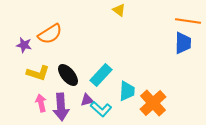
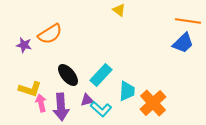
blue trapezoid: rotated 45 degrees clockwise
yellow L-shape: moved 8 px left, 16 px down
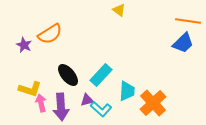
purple star: rotated 14 degrees clockwise
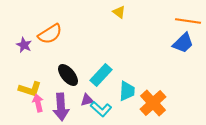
yellow triangle: moved 2 px down
pink arrow: moved 3 px left
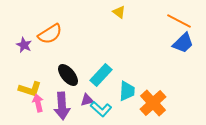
orange line: moved 9 px left; rotated 20 degrees clockwise
purple arrow: moved 1 px right, 1 px up
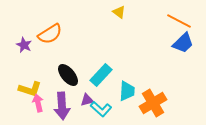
orange cross: rotated 12 degrees clockwise
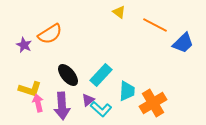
orange line: moved 24 px left, 4 px down
purple triangle: moved 1 px right; rotated 24 degrees counterclockwise
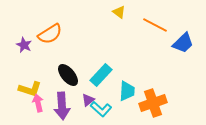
orange cross: rotated 12 degrees clockwise
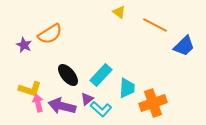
blue trapezoid: moved 1 px right, 3 px down
cyan trapezoid: moved 3 px up
purple triangle: moved 1 px left, 1 px up
purple arrow: rotated 108 degrees clockwise
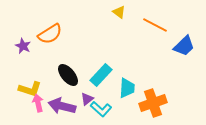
purple star: moved 1 px left, 1 px down
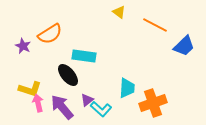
cyan rectangle: moved 17 px left, 19 px up; rotated 55 degrees clockwise
purple triangle: moved 1 px down
purple arrow: moved 1 px down; rotated 36 degrees clockwise
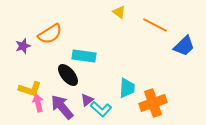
purple star: rotated 28 degrees clockwise
